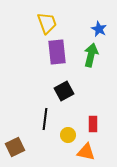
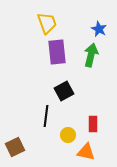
black line: moved 1 px right, 3 px up
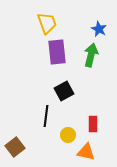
brown square: rotated 12 degrees counterclockwise
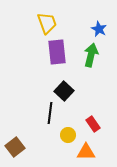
black square: rotated 18 degrees counterclockwise
black line: moved 4 px right, 3 px up
red rectangle: rotated 35 degrees counterclockwise
orange triangle: rotated 12 degrees counterclockwise
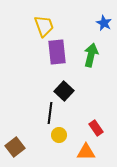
yellow trapezoid: moved 3 px left, 3 px down
blue star: moved 5 px right, 6 px up
red rectangle: moved 3 px right, 4 px down
yellow circle: moved 9 px left
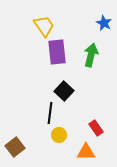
yellow trapezoid: rotated 15 degrees counterclockwise
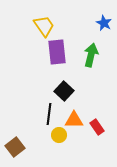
black line: moved 1 px left, 1 px down
red rectangle: moved 1 px right, 1 px up
orange triangle: moved 12 px left, 32 px up
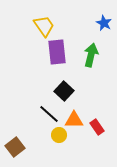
black line: rotated 55 degrees counterclockwise
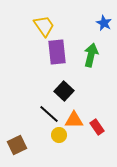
brown square: moved 2 px right, 2 px up; rotated 12 degrees clockwise
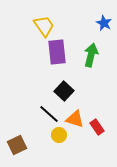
orange triangle: moved 1 px right, 1 px up; rotated 18 degrees clockwise
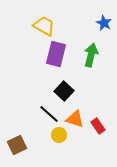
yellow trapezoid: rotated 25 degrees counterclockwise
purple rectangle: moved 1 px left, 2 px down; rotated 20 degrees clockwise
red rectangle: moved 1 px right, 1 px up
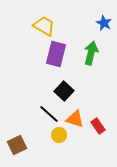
green arrow: moved 2 px up
